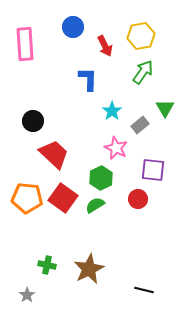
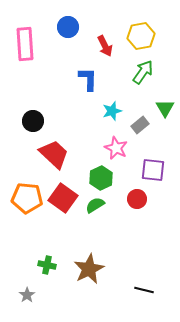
blue circle: moved 5 px left
cyan star: rotated 18 degrees clockwise
red circle: moved 1 px left
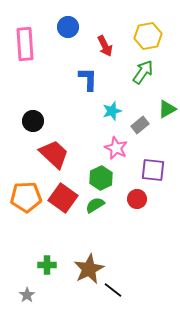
yellow hexagon: moved 7 px right
green triangle: moved 2 px right, 1 px down; rotated 30 degrees clockwise
orange pentagon: moved 1 px left, 1 px up; rotated 8 degrees counterclockwise
green cross: rotated 12 degrees counterclockwise
black line: moved 31 px left; rotated 24 degrees clockwise
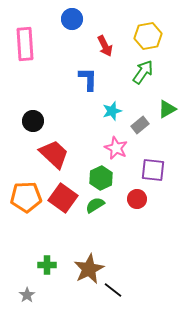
blue circle: moved 4 px right, 8 px up
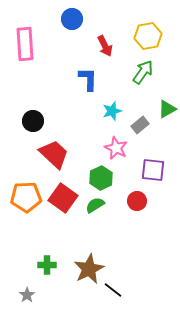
red circle: moved 2 px down
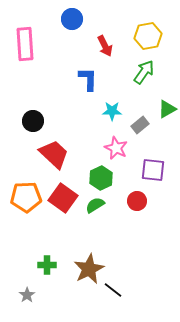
green arrow: moved 1 px right
cyan star: rotated 18 degrees clockwise
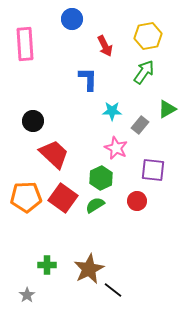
gray rectangle: rotated 12 degrees counterclockwise
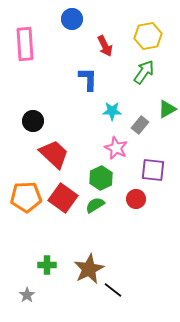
red circle: moved 1 px left, 2 px up
